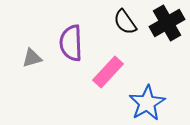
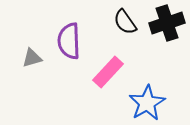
black cross: rotated 12 degrees clockwise
purple semicircle: moved 2 px left, 2 px up
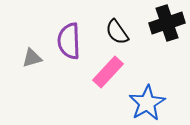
black semicircle: moved 8 px left, 10 px down
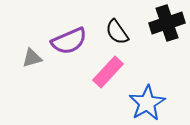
purple semicircle: rotated 111 degrees counterclockwise
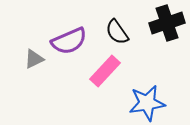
gray triangle: moved 2 px right, 1 px down; rotated 10 degrees counterclockwise
pink rectangle: moved 3 px left, 1 px up
blue star: rotated 21 degrees clockwise
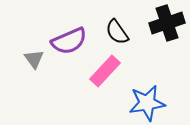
gray triangle: rotated 40 degrees counterclockwise
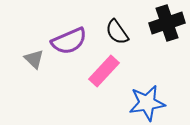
gray triangle: rotated 10 degrees counterclockwise
pink rectangle: moved 1 px left
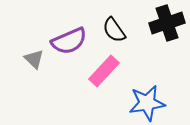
black semicircle: moved 3 px left, 2 px up
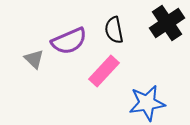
black cross: rotated 16 degrees counterclockwise
black semicircle: rotated 24 degrees clockwise
